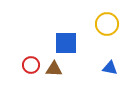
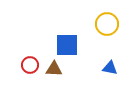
blue square: moved 1 px right, 2 px down
red circle: moved 1 px left
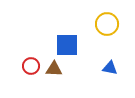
red circle: moved 1 px right, 1 px down
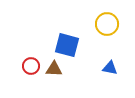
blue square: rotated 15 degrees clockwise
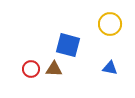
yellow circle: moved 3 px right
blue square: moved 1 px right
red circle: moved 3 px down
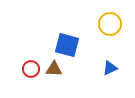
blue square: moved 1 px left
blue triangle: rotated 35 degrees counterclockwise
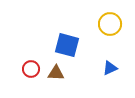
brown triangle: moved 2 px right, 4 px down
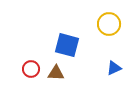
yellow circle: moved 1 px left
blue triangle: moved 4 px right
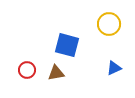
red circle: moved 4 px left, 1 px down
brown triangle: rotated 12 degrees counterclockwise
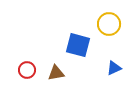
blue square: moved 11 px right
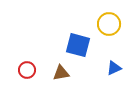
brown triangle: moved 5 px right
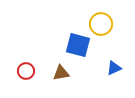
yellow circle: moved 8 px left
red circle: moved 1 px left, 1 px down
